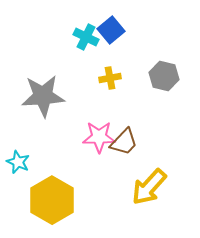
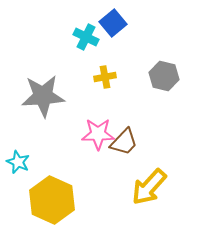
blue square: moved 2 px right, 7 px up
yellow cross: moved 5 px left, 1 px up
pink star: moved 1 px left, 3 px up
yellow hexagon: rotated 6 degrees counterclockwise
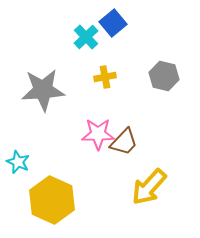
cyan cross: rotated 20 degrees clockwise
gray star: moved 6 px up
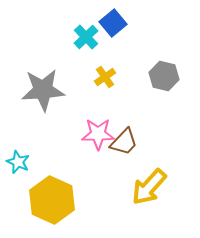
yellow cross: rotated 25 degrees counterclockwise
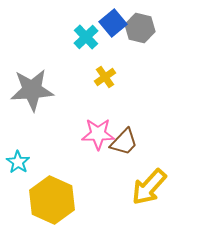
gray hexagon: moved 24 px left, 48 px up
gray star: moved 11 px left
cyan star: rotated 10 degrees clockwise
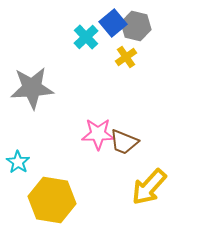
gray hexagon: moved 4 px left, 2 px up
yellow cross: moved 21 px right, 20 px up
gray star: moved 2 px up
brown trapezoid: rotated 68 degrees clockwise
yellow hexagon: rotated 15 degrees counterclockwise
